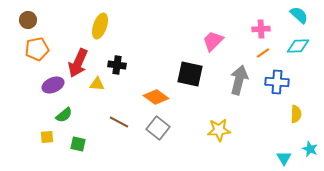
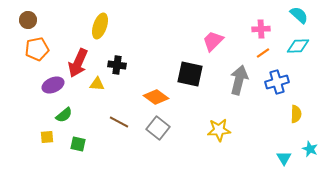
blue cross: rotated 20 degrees counterclockwise
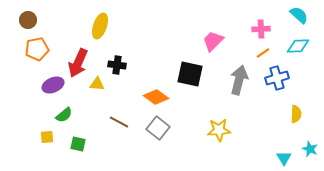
blue cross: moved 4 px up
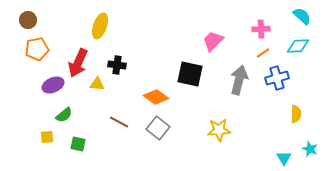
cyan semicircle: moved 3 px right, 1 px down
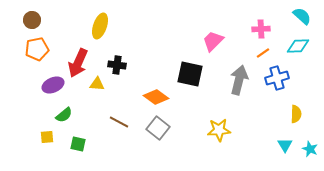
brown circle: moved 4 px right
cyan triangle: moved 1 px right, 13 px up
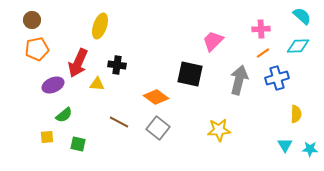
cyan star: rotated 21 degrees counterclockwise
